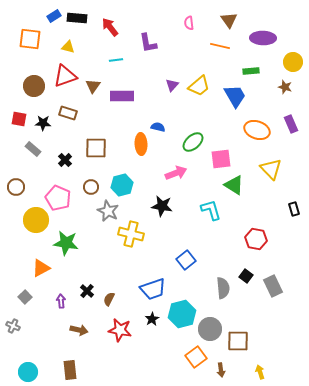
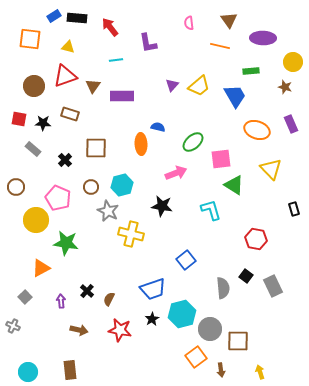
brown rectangle at (68, 113): moved 2 px right, 1 px down
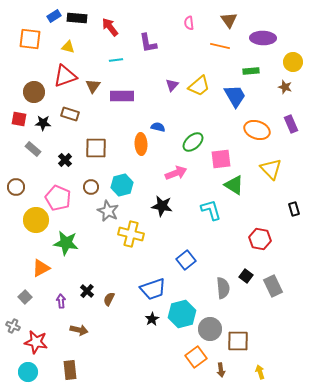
brown circle at (34, 86): moved 6 px down
red hexagon at (256, 239): moved 4 px right
red star at (120, 330): moved 84 px left, 12 px down
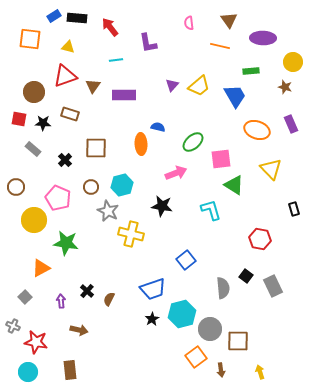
purple rectangle at (122, 96): moved 2 px right, 1 px up
yellow circle at (36, 220): moved 2 px left
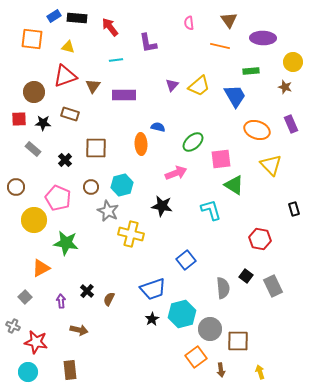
orange square at (30, 39): moved 2 px right
red square at (19, 119): rotated 14 degrees counterclockwise
yellow triangle at (271, 169): moved 4 px up
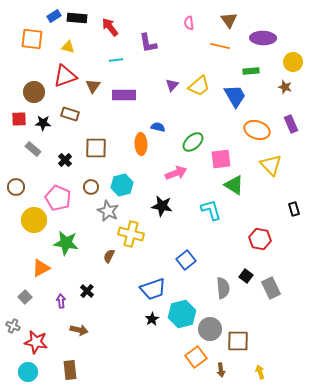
gray rectangle at (273, 286): moved 2 px left, 2 px down
brown semicircle at (109, 299): moved 43 px up
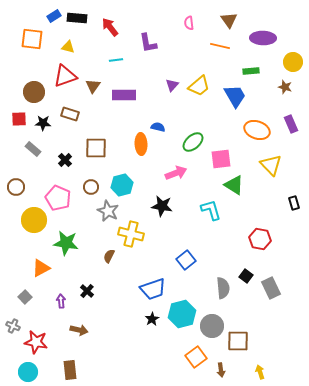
black rectangle at (294, 209): moved 6 px up
gray circle at (210, 329): moved 2 px right, 3 px up
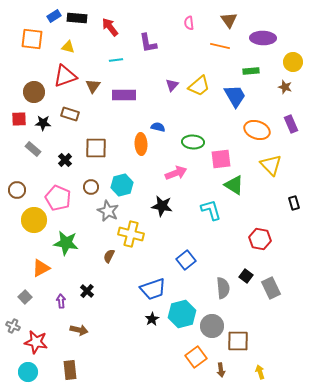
green ellipse at (193, 142): rotated 45 degrees clockwise
brown circle at (16, 187): moved 1 px right, 3 px down
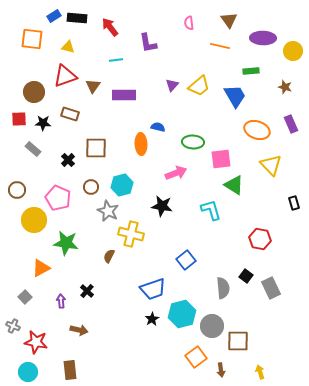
yellow circle at (293, 62): moved 11 px up
black cross at (65, 160): moved 3 px right
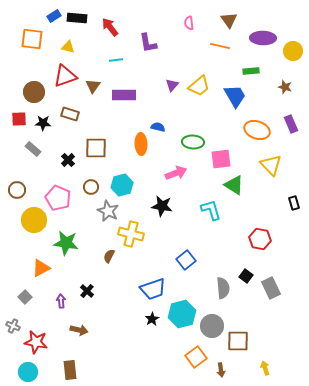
yellow arrow at (260, 372): moved 5 px right, 4 px up
